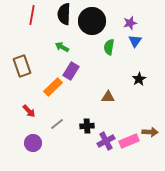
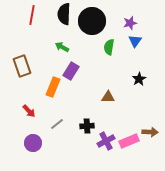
orange rectangle: rotated 24 degrees counterclockwise
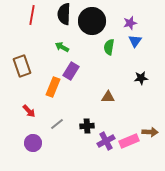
black star: moved 2 px right, 1 px up; rotated 24 degrees clockwise
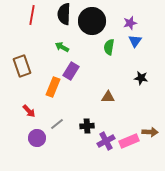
black star: rotated 16 degrees clockwise
purple circle: moved 4 px right, 5 px up
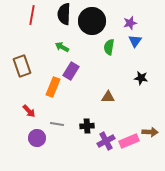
gray line: rotated 48 degrees clockwise
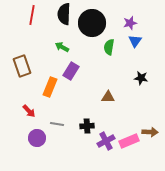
black circle: moved 2 px down
orange rectangle: moved 3 px left
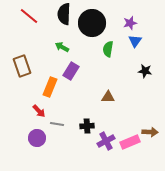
red line: moved 3 px left, 1 px down; rotated 60 degrees counterclockwise
green semicircle: moved 1 px left, 2 px down
black star: moved 4 px right, 7 px up
red arrow: moved 10 px right
pink rectangle: moved 1 px right, 1 px down
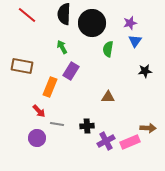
red line: moved 2 px left, 1 px up
green arrow: rotated 32 degrees clockwise
brown rectangle: rotated 60 degrees counterclockwise
black star: rotated 16 degrees counterclockwise
brown arrow: moved 2 px left, 4 px up
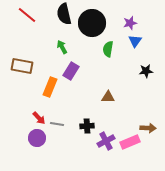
black semicircle: rotated 15 degrees counterclockwise
black star: moved 1 px right
red arrow: moved 7 px down
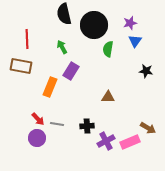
red line: moved 24 px down; rotated 48 degrees clockwise
black circle: moved 2 px right, 2 px down
brown rectangle: moved 1 px left
black star: rotated 16 degrees clockwise
red arrow: moved 1 px left, 1 px down
brown arrow: rotated 28 degrees clockwise
